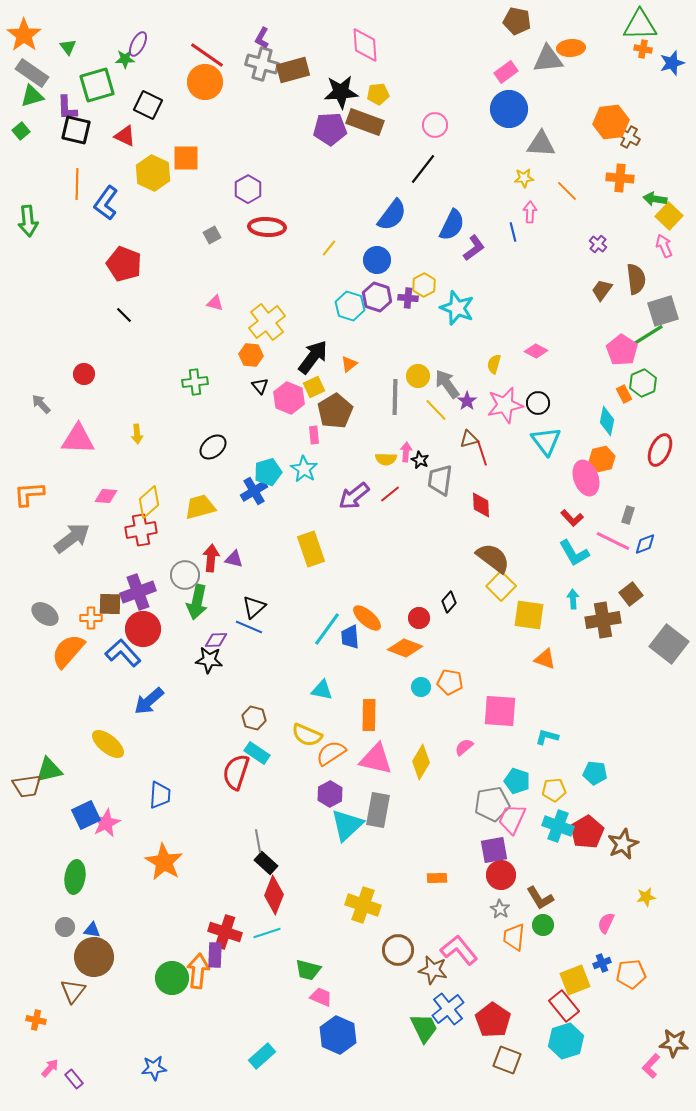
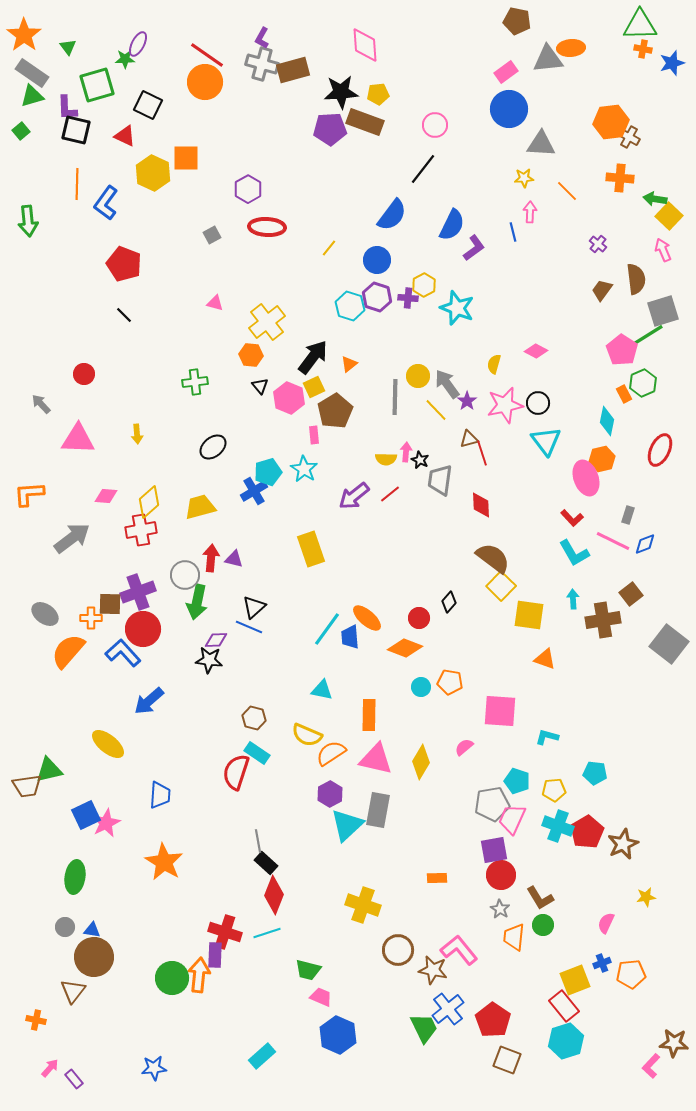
pink arrow at (664, 246): moved 1 px left, 4 px down
orange arrow at (198, 971): moved 1 px right, 4 px down
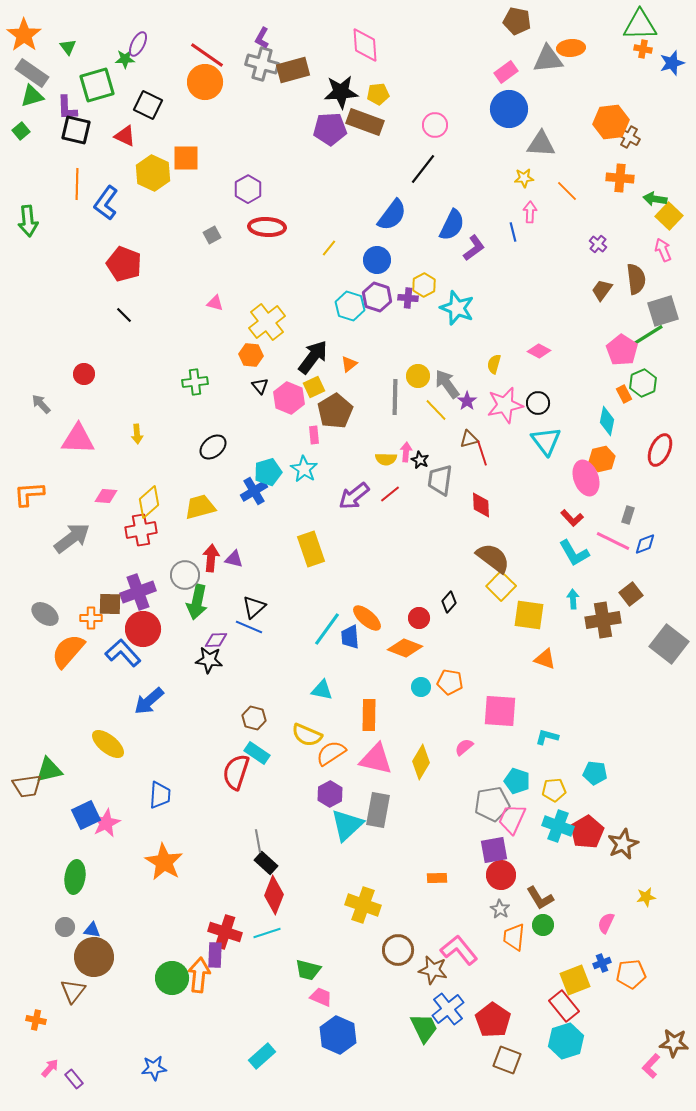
pink diamond at (536, 351): moved 3 px right
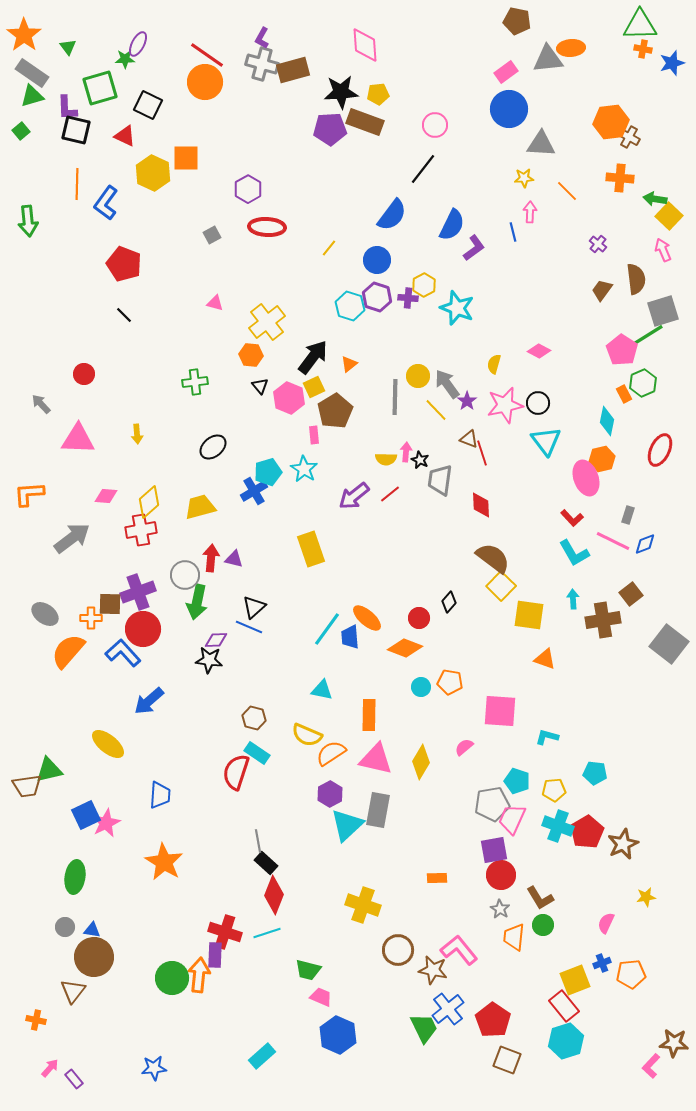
green square at (97, 85): moved 3 px right, 3 px down
brown triangle at (469, 439): rotated 36 degrees clockwise
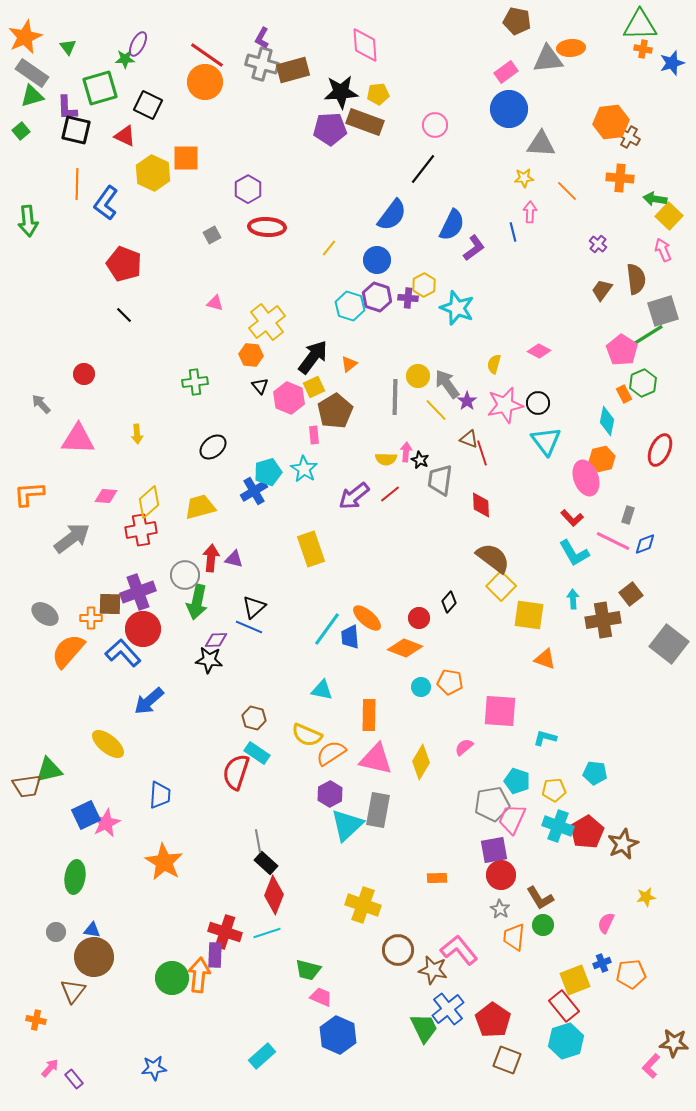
orange star at (24, 35): moved 1 px right, 2 px down; rotated 12 degrees clockwise
cyan L-shape at (547, 737): moved 2 px left, 1 px down
gray circle at (65, 927): moved 9 px left, 5 px down
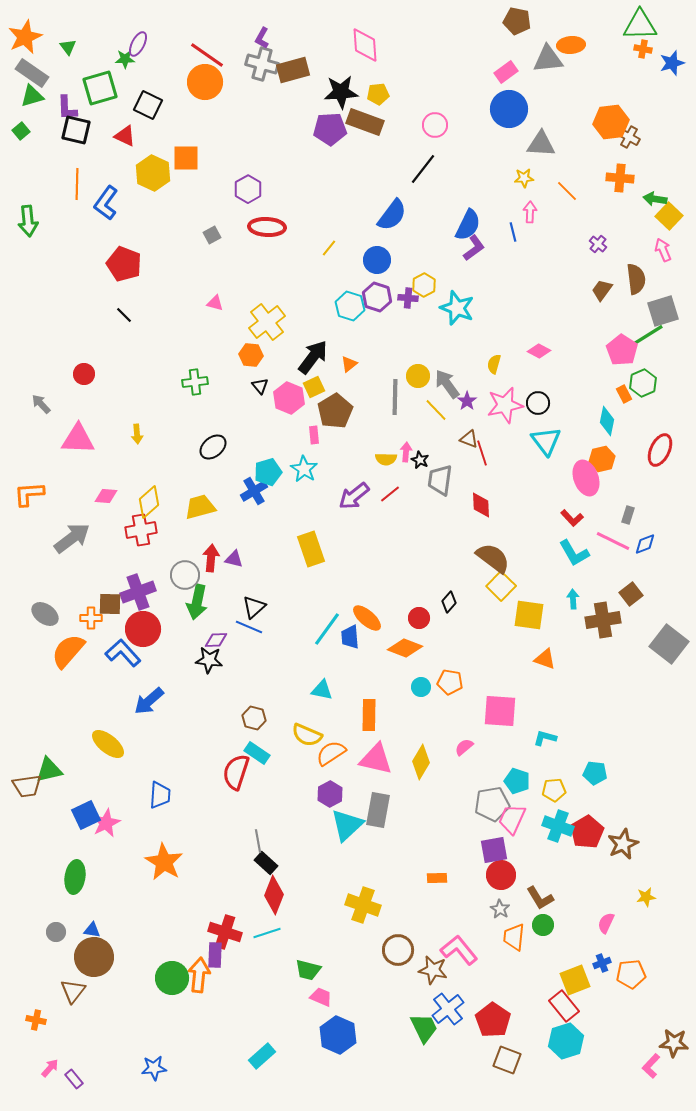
orange ellipse at (571, 48): moved 3 px up
blue semicircle at (452, 225): moved 16 px right
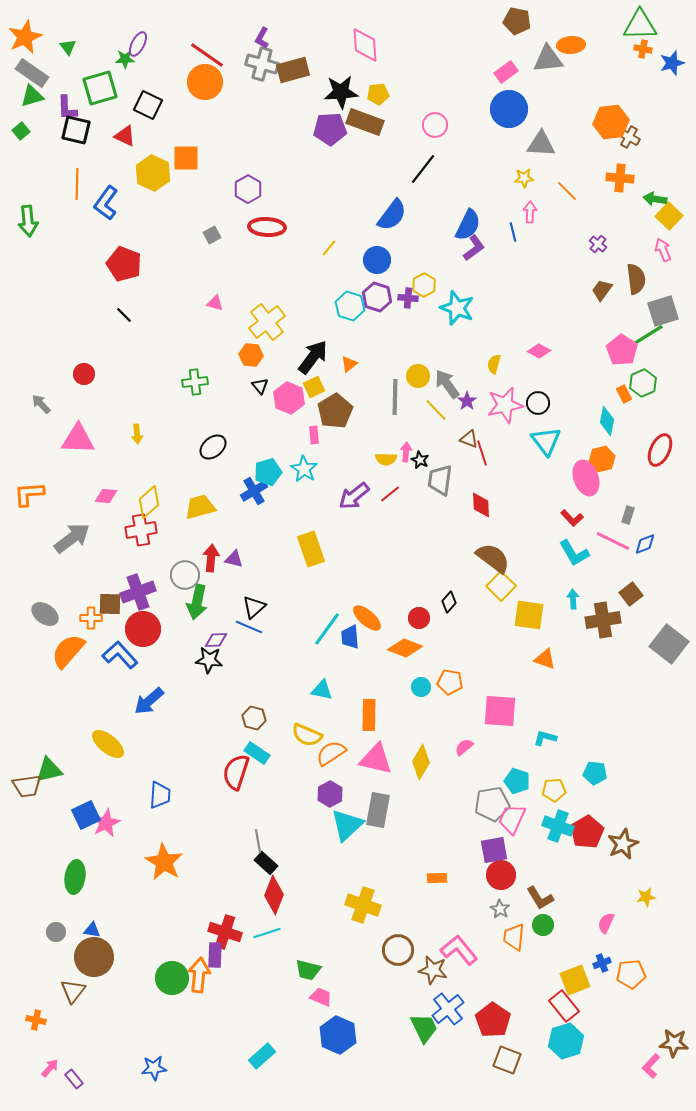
blue L-shape at (123, 653): moved 3 px left, 2 px down
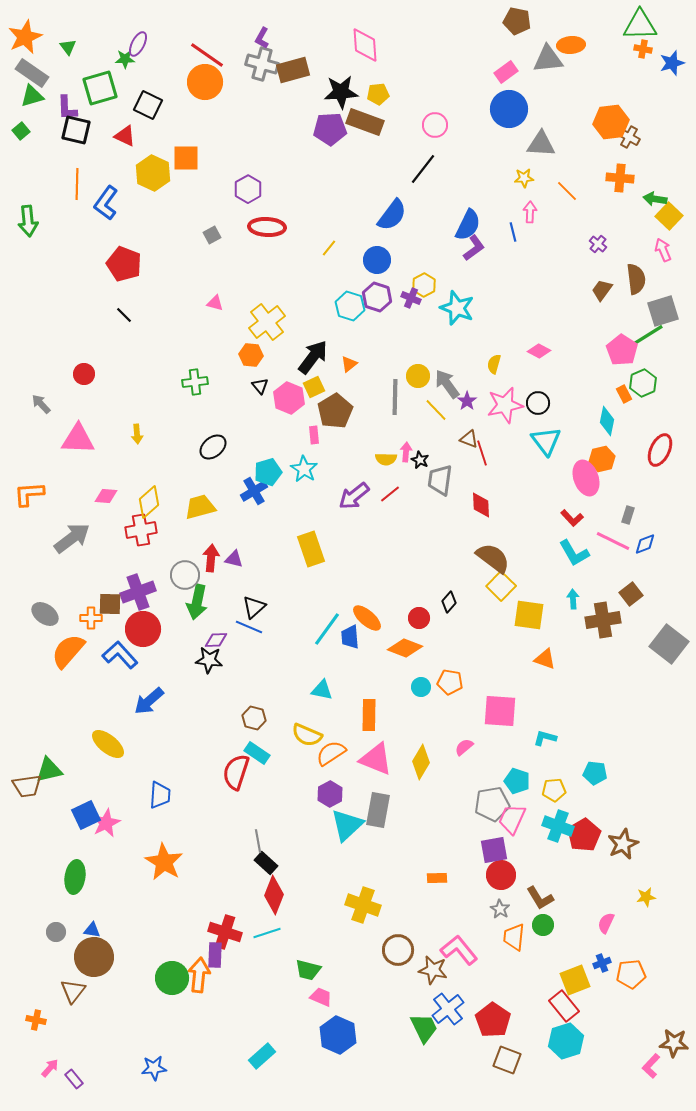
purple cross at (408, 298): moved 3 px right; rotated 18 degrees clockwise
pink triangle at (376, 759): rotated 9 degrees clockwise
red pentagon at (587, 832): moved 3 px left, 3 px down
